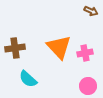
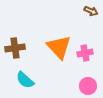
cyan semicircle: moved 3 px left, 1 px down
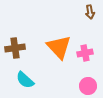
brown arrow: moved 1 px left, 1 px down; rotated 56 degrees clockwise
